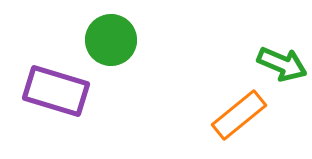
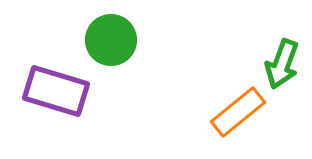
green arrow: rotated 87 degrees clockwise
orange rectangle: moved 1 px left, 3 px up
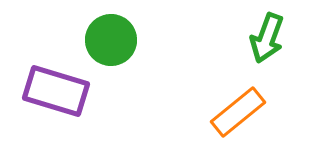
green arrow: moved 15 px left, 26 px up
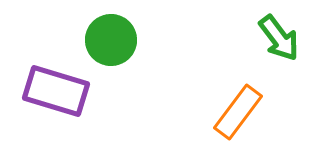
green arrow: moved 12 px right; rotated 57 degrees counterclockwise
orange rectangle: rotated 14 degrees counterclockwise
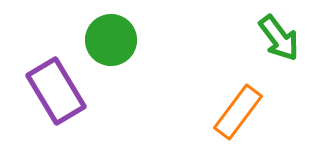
purple rectangle: rotated 42 degrees clockwise
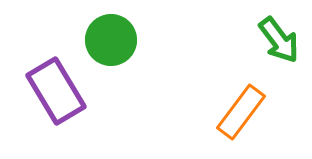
green arrow: moved 2 px down
orange rectangle: moved 3 px right
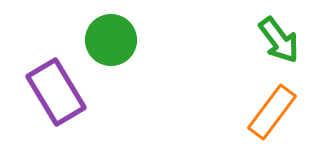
purple rectangle: moved 1 px down
orange rectangle: moved 31 px right
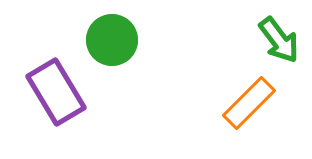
green circle: moved 1 px right
orange rectangle: moved 23 px left, 9 px up; rotated 8 degrees clockwise
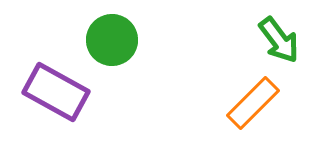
purple rectangle: rotated 30 degrees counterclockwise
orange rectangle: moved 4 px right
